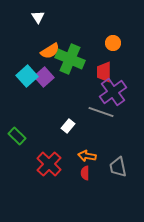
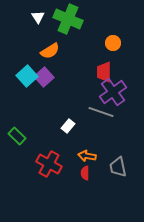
green cross: moved 2 px left, 40 px up
red cross: rotated 15 degrees counterclockwise
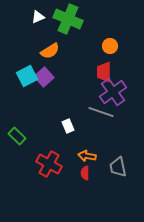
white triangle: rotated 40 degrees clockwise
orange circle: moved 3 px left, 3 px down
cyan square: rotated 15 degrees clockwise
white rectangle: rotated 64 degrees counterclockwise
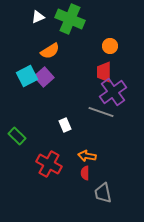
green cross: moved 2 px right
white rectangle: moved 3 px left, 1 px up
gray trapezoid: moved 15 px left, 26 px down
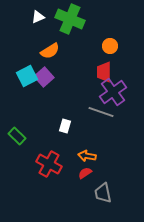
white rectangle: moved 1 px down; rotated 40 degrees clockwise
red semicircle: rotated 56 degrees clockwise
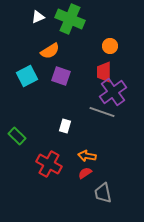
purple square: moved 17 px right, 1 px up; rotated 30 degrees counterclockwise
gray line: moved 1 px right
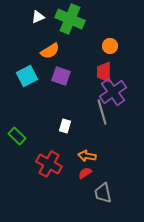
gray line: rotated 55 degrees clockwise
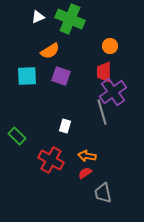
cyan square: rotated 25 degrees clockwise
red cross: moved 2 px right, 4 px up
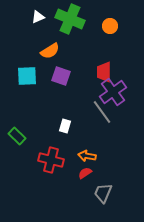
orange circle: moved 20 px up
gray line: rotated 20 degrees counterclockwise
red cross: rotated 15 degrees counterclockwise
gray trapezoid: rotated 35 degrees clockwise
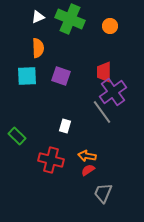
orange semicircle: moved 12 px left, 3 px up; rotated 60 degrees counterclockwise
red semicircle: moved 3 px right, 3 px up
